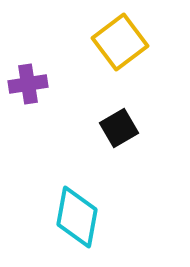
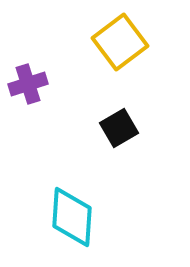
purple cross: rotated 9 degrees counterclockwise
cyan diamond: moved 5 px left; rotated 6 degrees counterclockwise
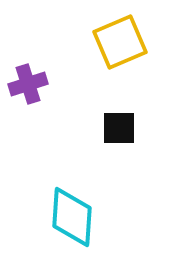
yellow square: rotated 14 degrees clockwise
black square: rotated 30 degrees clockwise
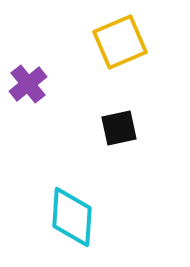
purple cross: rotated 21 degrees counterclockwise
black square: rotated 12 degrees counterclockwise
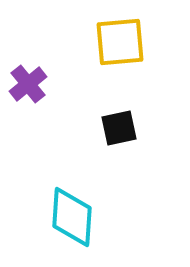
yellow square: rotated 18 degrees clockwise
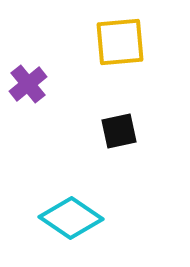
black square: moved 3 px down
cyan diamond: moved 1 px left, 1 px down; rotated 60 degrees counterclockwise
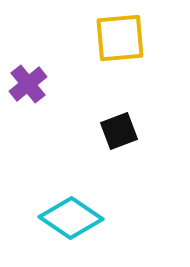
yellow square: moved 4 px up
black square: rotated 9 degrees counterclockwise
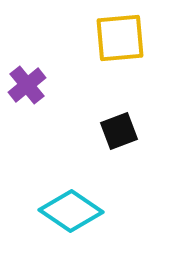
purple cross: moved 1 px left, 1 px down
cyan diamond: moved 7 px up
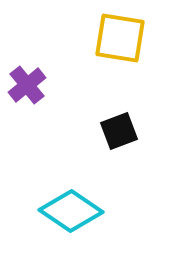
yellow square: rotated 14 degrees clockwise
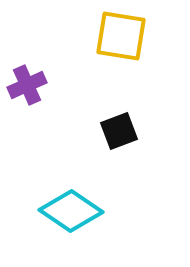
yellow square: moved 1 px right, 2 px up
purple cross: rotated 15 degrees clockwise
